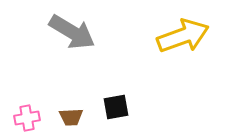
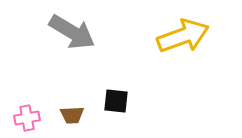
black square: moved 6 px up; rotated 16 degrees clockwise
brown trapezoid: moved 1 px right, 2 px up
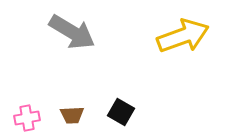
black square: moved 5 px right, 11 px down; rotated 24 degrees clockwise
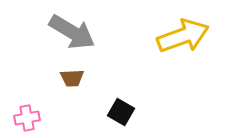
brown trapezoid: moved 37 px up
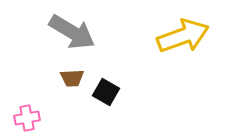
black square: moved 15 px left, 20 px up
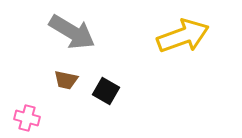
brown trapezoid: moved 6 px left, 2 px down; rotated 15 degrees clockwise
black square: moved 1 px up
pink cross: rotated 25 degrees clockwise
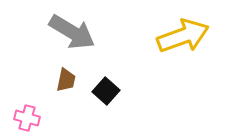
brown trapezoid: rotated 90 degrees counterclockwise
black square: rotated 12 degrees clockwise
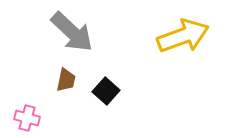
gray arrow: rotated 12 degrees clockwise
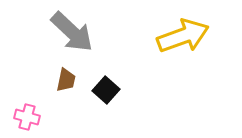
black square: moved 1 px up
pink cross: moved 1 px up
